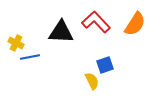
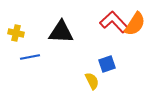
red L-shape: moved 18 px right
yellow cross: moved 10 px up; rotated 14 degrees counterclockwise
blue square: moved 2 px right, 1 px up
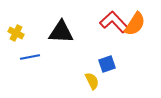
yellow cross: rotated 14 degrees clockwise
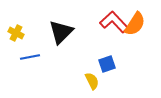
black triangle: rotated 48 degrees counterclockwise
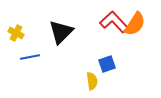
yellow semicircle: rotated 18 degrees clockwise
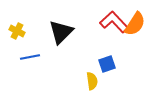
yellow cross: moved 1 px right, 2 px up
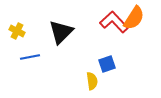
orange semicircle: moved 1 px left, 6 px up
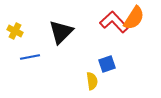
yellow cross: moved 2 px left
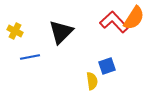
blue square: moved 2 px down
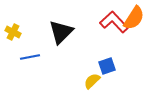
yellow cross: moved 2 px left, 1 px down
yellow semicircle: rotated 126 degrees counterclockwise
